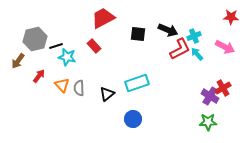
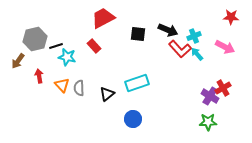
red L-shape: rotated 75 degrees clockwise
red arrow: rotated 48 degrees counterclockwise
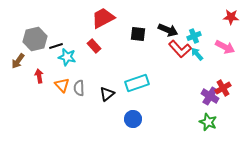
green star: rotated 24 degrees clockwise
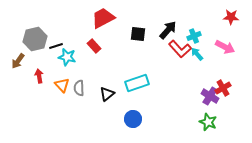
black arrow: rotated 72 degrees counterclockwise
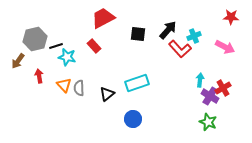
cyan arrow: moved 3 px right, 26 px down; rotated 48 degrees clockwise
orange triangle: moved 2 px right
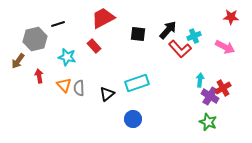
black line: moved 2 px right, 22 px up
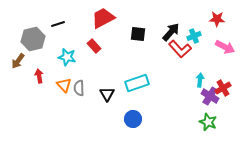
red star: moved 14 px left, 2 px down
black arrow: moved 3 px right, 2 px down
gray hexagon: moved 2 px left
black triangle: rotated 21 degrees counterclockwise
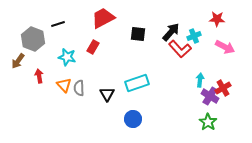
gray hexagon: rotated 25 degrees counterclockwise
red rectangle: moved 1 px left, 1 px down; rotated 72 degrees clockwise
green star: rotated 12 degrees clockwise
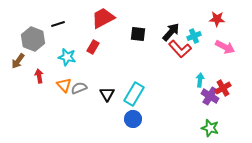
cyan rectangle: moved 3 px left, 11 px down; rotated 40 degrees counterclockwise
gray semicircle: rotated 70 degrees clockwise
green star: moved 2 px right, 6 px down; rotated 18 degrees counterclockwise
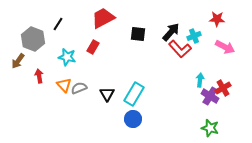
black line: rotated 40 degrees counterclockwise
